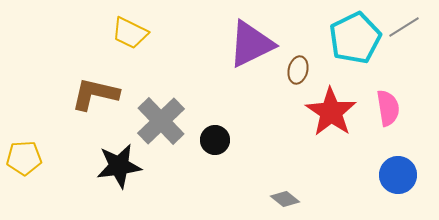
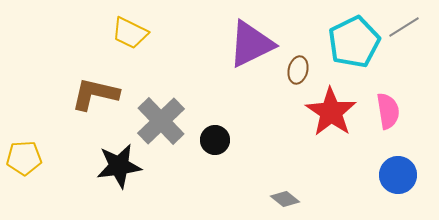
cyan pentagon: moved 1 px left, 4 px down
pink semicircle: moved 3 px down
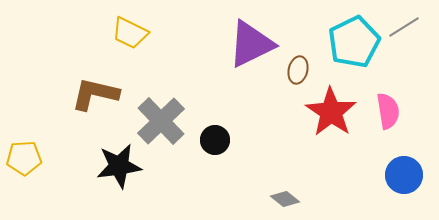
blue circle: moved 6 px right
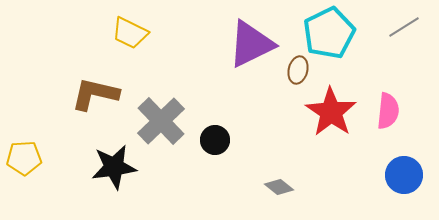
cyan pentagon: moved 25 px left, 9 px up
pink semicircle: rotated 15 degrees clockwise
black star: moved 5 px left, 1 px down
gray diamond: moved 6 px left, 12 px up
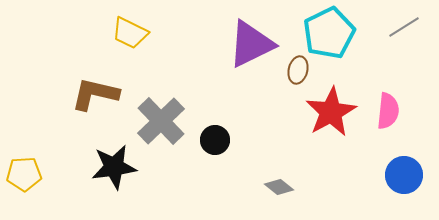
red star: rotated 9 degrees clockwise
yellow pentagon: moved 16 px down
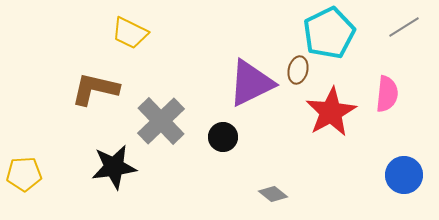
purple triangle: moved 39 px down
brown L-shape: moved 5 px up
pink semicircle: moved 1 px left, 17 px up
black circle: moved 8 px right, 3 px up
gray diamond: moved 6 px left, 7 px down
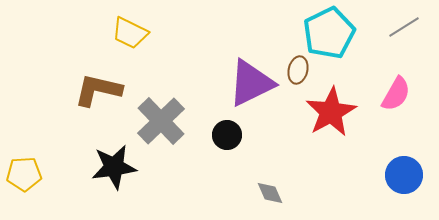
brown L-shape: moved 3 px right, 1 px down
pink semicircle: moved 9 px right; rotated 24 degrees clockwise
black circle: moved 4 px right, 2 px up
gray diamond: moved 3 px left, 1 px up; rotated 28 degrees clockwise
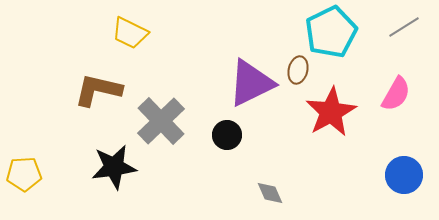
cyan pentagon: moved 2 px right, 1 px up
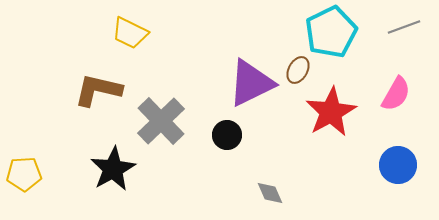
gray line: rotated 12 degrees clockwise
brown ellipse: rotated 16 degrees clockwise
black star: moved 1 px left, 2 px down; rotated 21 degrees counterclockwise
blue circle: moved 6 px left, 10 px up
